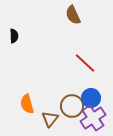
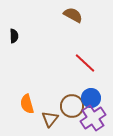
brown semicircle: rotated 144 degrees clockwise
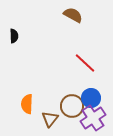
orange semicircle: rotated 18 degrees clockwise
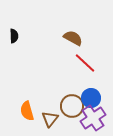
brown semicircle: moved 23 px down
orange semicircle: moved 7 px down; rotated 18 degrees counterclockwise
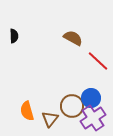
red line: moved 13 px right, 2 px up
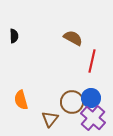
red line: moved 6 px left; rotated 60 degrees clockwise
brown circle: moved 4 px up
orange semicircle: moved 6 px left, 11 px up
purple cross: rotated 15 degrees counterclockwise
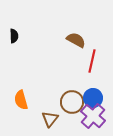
brown semicircle: moved 3 px right, 2 px down
blue circle: moved 2 px right
purple cross: moved 2 px up
